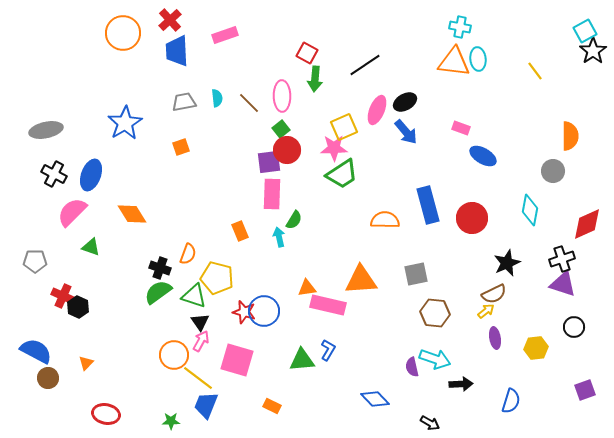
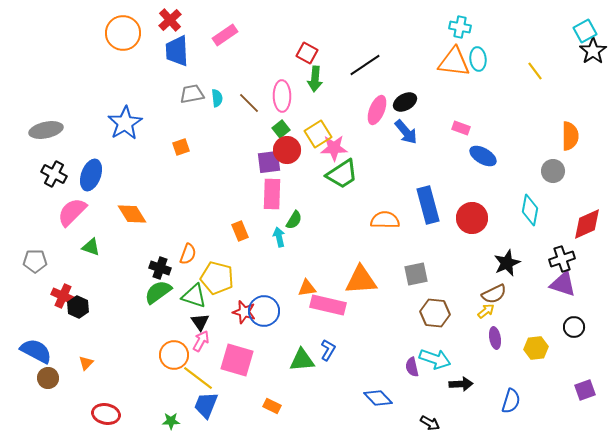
pink rectangle at (225, 35): rotated 15 degrees counterclockwise
gray trapezoid at (184, 102): moved 8 px right, 8 px up
yellow square at (344, 127): moved 26 px left, 7 px down; rotated 8 degrees counterclockwise
blue diamond at (375, 399): moved 3 px right, 1 px up
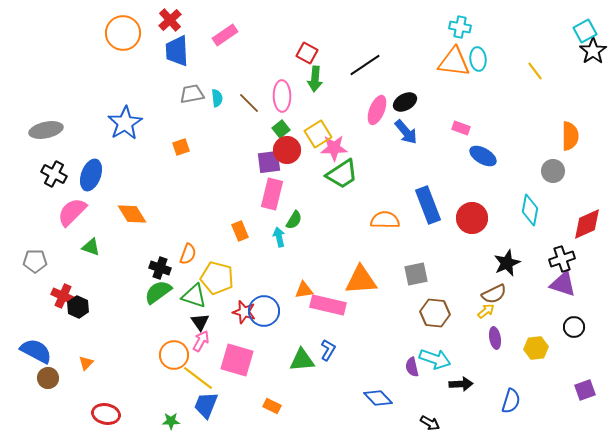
pink rectangle at (272, 194): rotated 12 degrees clockwise
blue rectangle at (428, 205): rotated 6 degrees counterclockwise
orange triangle at (307, 288): moved 3 px left, 2 px down
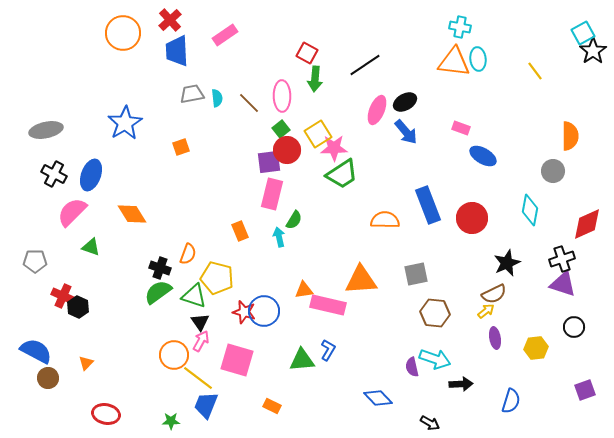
cyan square at (585, 31): moved 2 px left, 2 px down
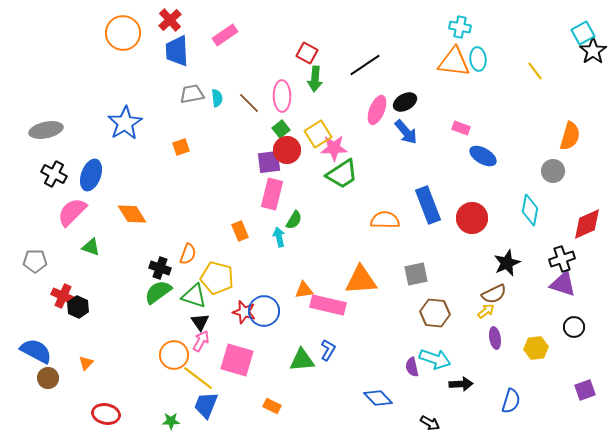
orange semicircle at (570, 136): rotated 16 degrees clockwise
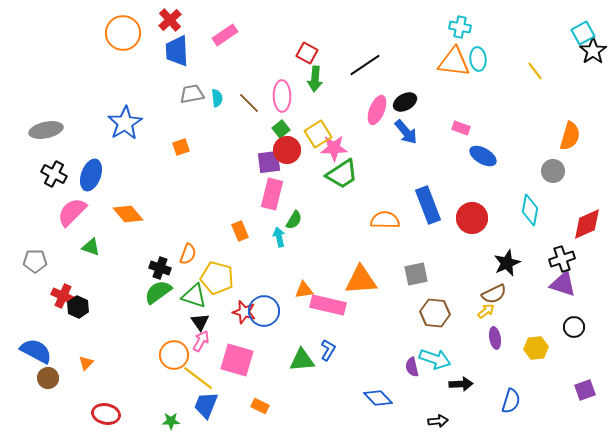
orange diamond at (132, 214): moved 4 px left; rotated 8 degrees counterclockwise
orange rectangle at (272, 406): moved 12 px left
black arrow at (430, 423): moved 8 px right, 2 px up; rotated 36 degrees counterclockwise
